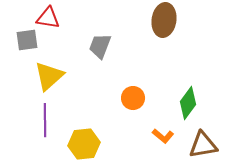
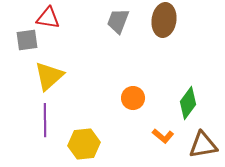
gray trapezoid: moved 18 px right, 25 px up
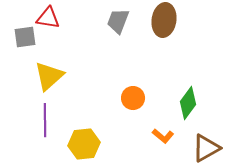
gray square: moved 2 px left, 3 px up
brown triangle: moved 3 px right, 3 px down; rotated 20 degrees counterclockwise
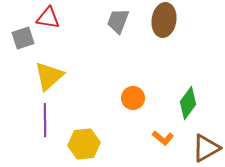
gray square: moved 2 px left, 1 px down; rotated 10 degrees counterclockwise
orange L-shape: moved 2 px down
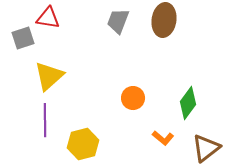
yellow hexagon: moved 1 px left; rotated 8 degrees counterclockwise
brown triangle: rotated 8 degrees counterclockwise
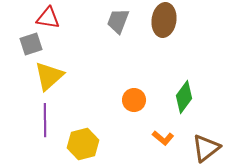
gray square: moved 8 px right, 6 px down
orange circle: moved 1 px right, 2 px down
green diamond: moved 4 px left, 6 px up
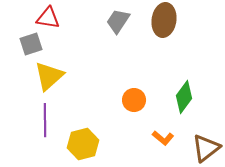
gray trapezoid: rotated 12 degrees clockwise
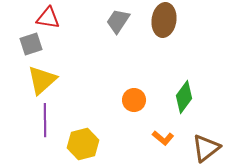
yellow triangle: moved 7 px left, 4 px down
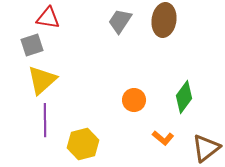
gray trapezoid: moved 2 px right
gray square: moved 1 px right, 1 px down
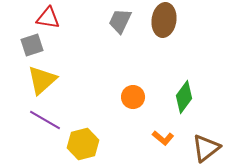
gray trapezoid: rotated 8 degrees counterclockwise
orange circle: moved 1 px left, 3 px up
purple line: rotated 60 degrees counterclockwise
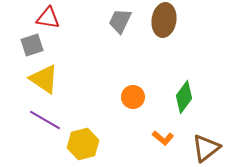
yellow triangle: moved 2 px right, 1 px up; rotated 44 degrees counterclockwise
